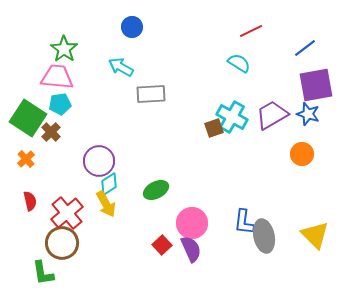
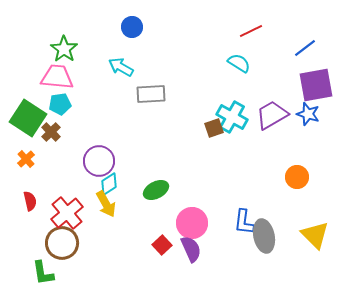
orange circle: moved 5 px left, 23 px down
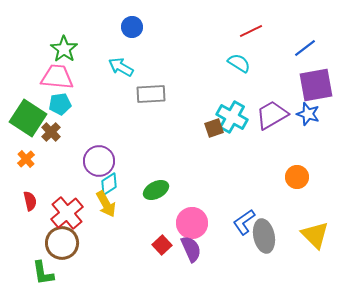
blue L-shape: rotated 48 degrees clockwise
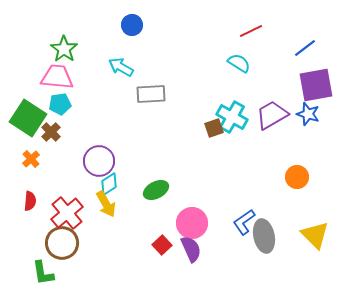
blue circle: moved 2 px up
orange cross: moved 5 px right
red semicircle: rotated 18 degrees clockwise
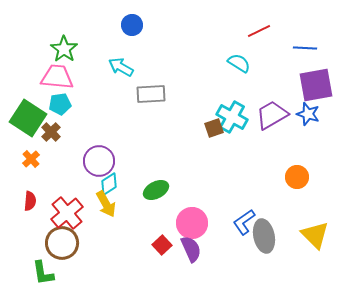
red line: moved 8 px right
blue line: rotated 40 degrees clockwise
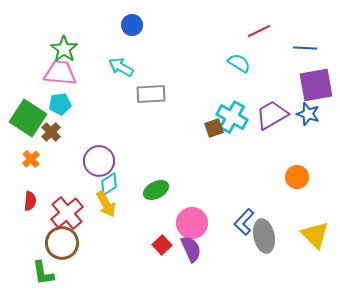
pink trapezoid: moved 3 px right, 4 px up
blue L-shape: rotated 12 degrees counterclockwise
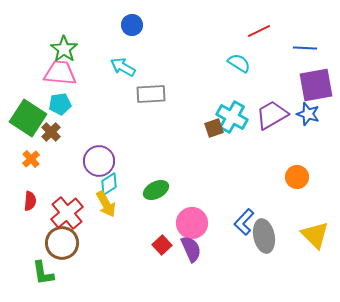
cyan arrow: moved 2 px right
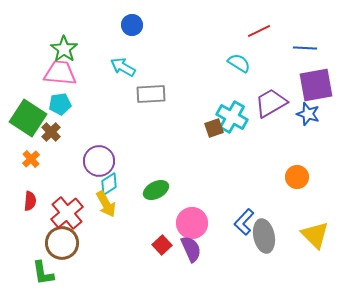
purple trapezoid: moved 1 px left, 12 px up
